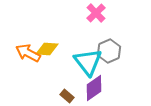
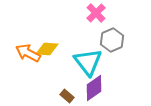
gray hexagon: moved 3 px right, 11 px up
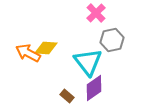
gray hexagon: rotated 10 degrees clockwise
yellow diamond: moved 1 px left, 1 px up
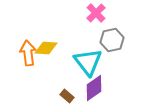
orange arrow: rotated 55 degrees clockwise
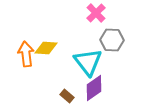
gray hexagon: rotated 15 degrees clockwise
orange arrow: moved 2 px left, 1 px down
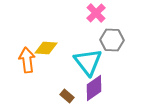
orange arrow: moved 1 px right, 6 px down
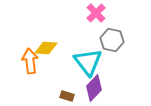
gray hexagon: rotated 10 degrees clockwise
orange arrow: moved 3 px right, 1 px down
purple diamond: rotated 12 degrees counterclockwise
brown rectangle: rotated 24 degrees counterclockwise
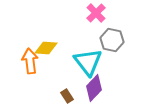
brown rectangle: rotated 40 degrees clockwise
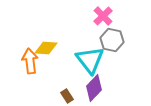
pink cross: moved 7 px right, 3 px down
cyan triangle: moved 2 px right, 2 px up
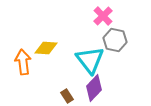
gray hexagon: moved 3 px right
orange arrow: moved 7 px left, 1 px down
